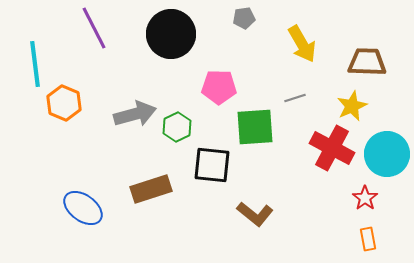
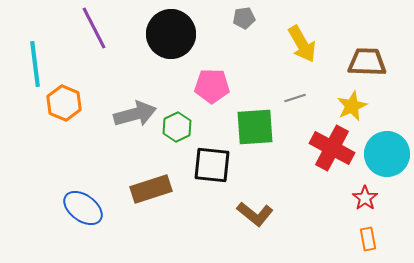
pink pentagon: moved 7 px left, 1 px up
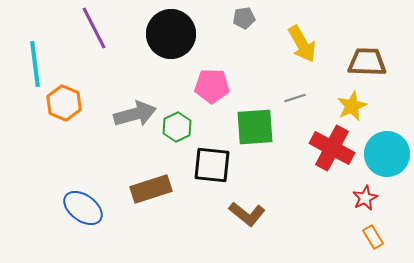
red star: rotated 10 degrees clockwise
brown L-shape: moved 8 px left
orange rectangle: moved 5 px right, 2 px up; rotated 20 degrees counterclockwise
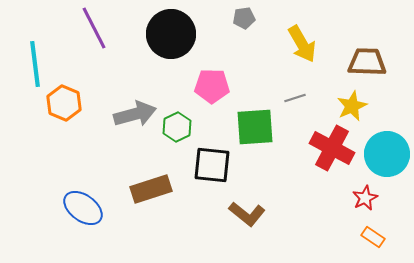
orange rectangle: rotated 25 degrees counterclockwise
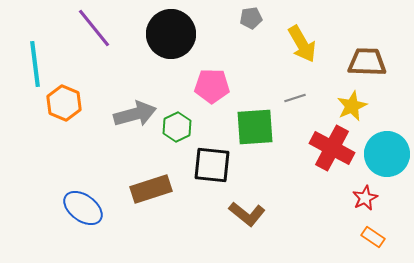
gray pentagon: moved 7 px right
purple line: rotated 12 degrees counterclockwise
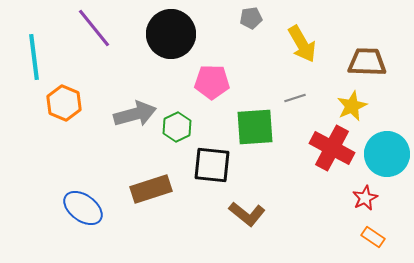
cyan line: moved 1 px left, 7 px up
pink pentagon: moved 4 px up
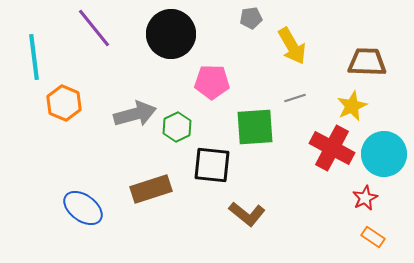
yellow arrow: moved 10 px left, 2 px down
cyan circle: moved 3 px left
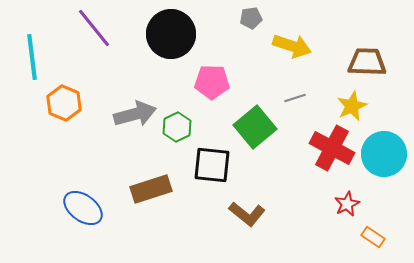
yellow arrow: rotated 42 degrees counterclockwise
cyan line: moved 2 px left
green square: rotated 36 degrees counterclockwise
red star: moved 18 px left, 6 px down
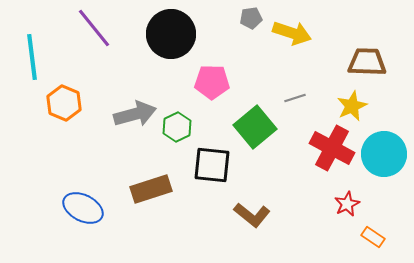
yellow arrow: moved 13 px up
blue ellipse: rotated 9 degrees counterclockwise
brown L-shape: moved 5 px right, 1 px down
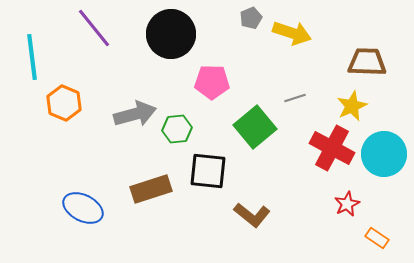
gray pentagon: rotated 15 degrees counterclockwise
green hexagon: moved 2 px down; rotated 20 degrees clockwise
black square: moved 4 px left, 6 px down
orange rectangle: moved 4 px right, 1 px down
